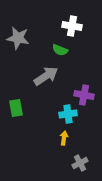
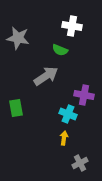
cyan cross: rotated 30 degrees clockwise
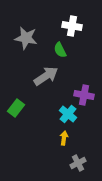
gray star: moved 8 px right
green semicircle: rotated 42 degrees clockwise
green rectangle: rotated 48 degrees clockwise
cyan cross: rotated 18 degrees clockwise
gray cross: moved 2 px left
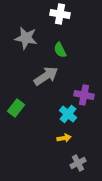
white cross: moved 12 px left, 12 px up
yellow arrow: rotated 72 degrees clockwise
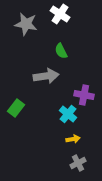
white cross: rotated 24 degrees clockwise
gray star: moved 14 px up
green semicircle: moved 1 px right, 1 px down
gray arrow: rotated 25 degrees clockwise
yellow arrow: moved 9 px right, 1 px down
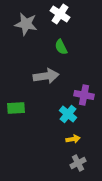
green semicircle: moved 4 px up
green rectangle: rotated 48 degrees clockwise
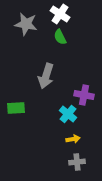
green semicircle: moved 1 px left, 10 px up
gray arrow: rotated 115 degrees clockwise
gray cross: moved 1 px left, 1 px up; rotated 21 degrees clockwise
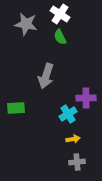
purple cross: moved 2 px right, 3 px down; rotated 12 degrees counterclockwise
cyan cross: rotated 18 degrees clockwise
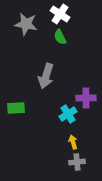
yellow arrow: moved 3 px down; rotated 96 degrees counterclockwise
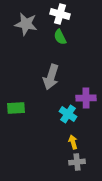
white cross: rotated 18 degrees counterclockwise
gray arrow: moved 5 px right, 1 px down
cyan cross: rotated 24 degrees counterclockwise
